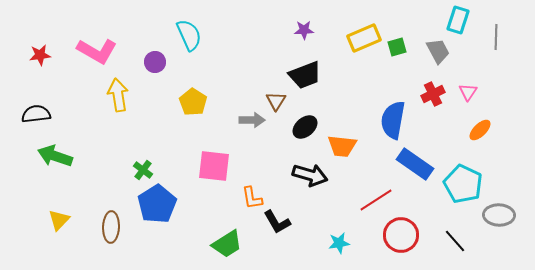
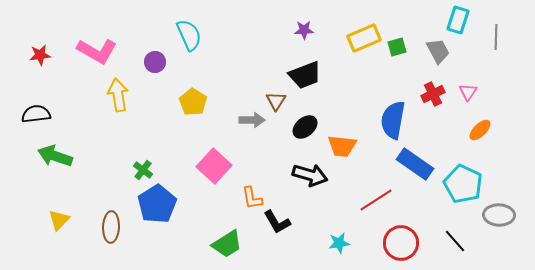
pink square: rotated 36 degrees clockwise
red circle: moved 8 px down
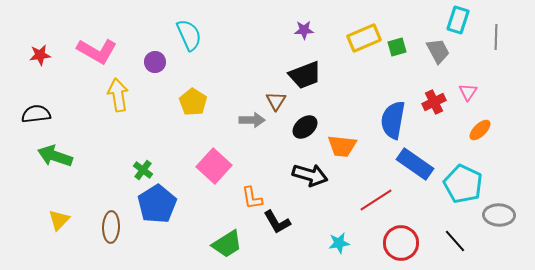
red cross: moved 1 px right, 8 px down
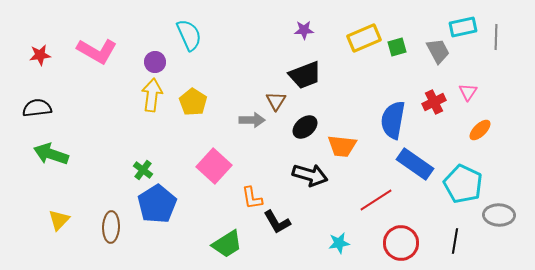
cyan rectangle: moved 5 px right, 7 px down; rotated 60 degrees clockwise
yellow arrow: moved 34 px right; rotated 16 degrees clockwise
black semicircle: moved 1 px right, 6 px up
green arrow: moved 4 px left, 2 px up
black line: rotated 50 degrees clockwise
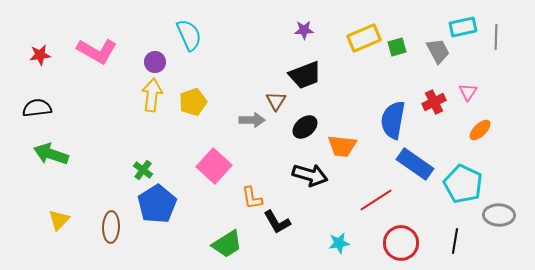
yellow pentagon: rotated 20 degrees clockwise
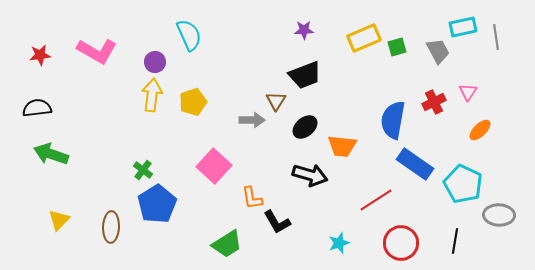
gray line: rotated 10 degrees counterclockwise
cyan star: rotated 10 degrees counterclockwise
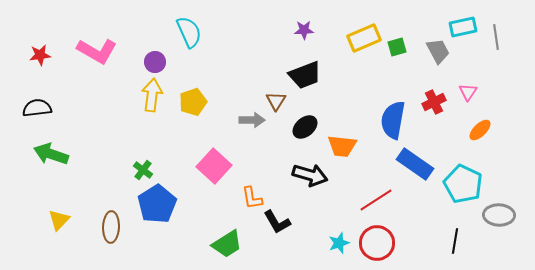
cyan semicircle: moved 3 px up
red circle: moved 24 px left
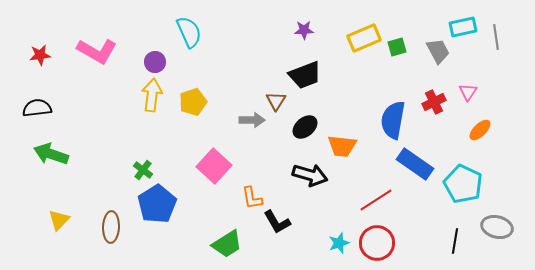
gray ellipse: moved 2 px left, 12 px down; rotated 12 degrees clockwise
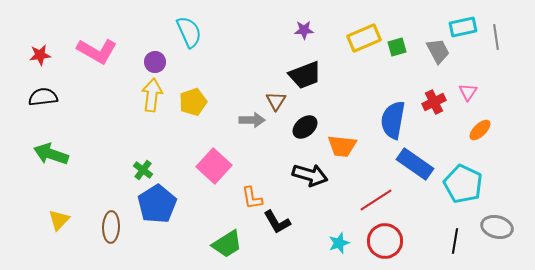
black semicircle: moved 6 px right, 11 px up
red circle: moved 8 px right, 2 px up
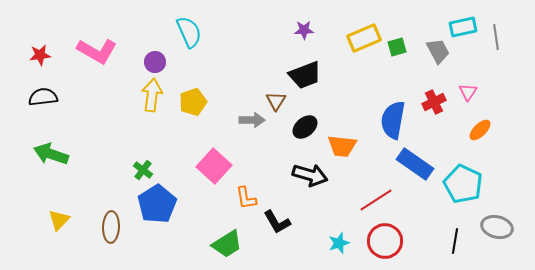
orange L-shape: moved 6 px left
